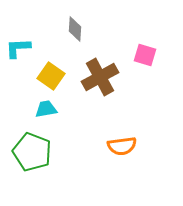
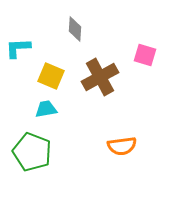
yellow square: rotated 12 degrees counterclockwise
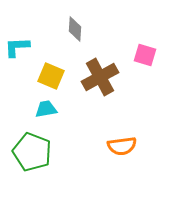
cyan L-shape: moved 1 px left, 1 px up
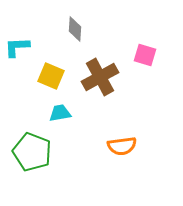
cyan trapezoid: moved 14 px right, 4 px down
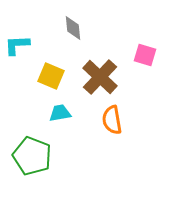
gray diamond: moved 2 px left, 1 px up; rotated 10 degrees counterclockwise
cyan L-shape: moved 2 px up
brown cross: rotated 18 degrees counterclockwise
orange semicircle: moved 10 px left, 26 px up; rotated 88 degrees clockwise
green pentagon: moved 4 px down
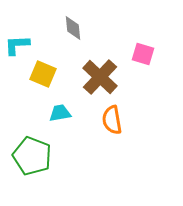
pink square: moved 2 px left, 1 px up
yellow square: moved 8 px left, 2 px up
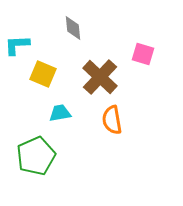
green pentagon: moved 4 px right; rotated 27 degrees clockwise
